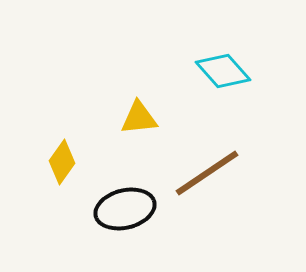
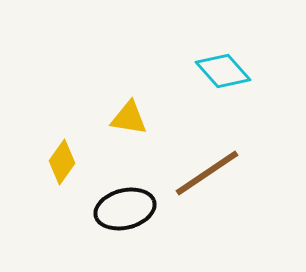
yellow triangle: moved 10 px left; rotated 15 degrees clockwise
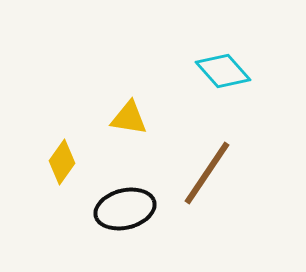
brown line: rotated 22 degrees counterclockwise
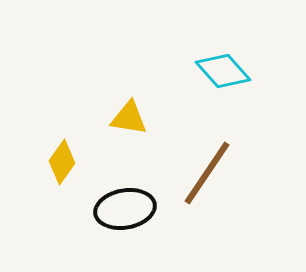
black ellipse: rotated 4 degrees clockwise
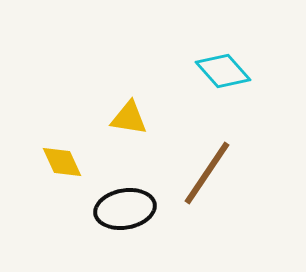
yellow diamond: rotated 60 degrees counterclockwise
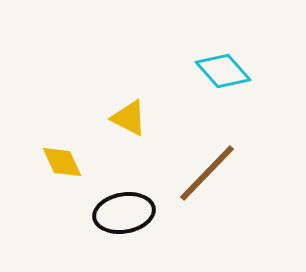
yellow triangle: rotated 18 degrees clockwise
brown line: rotated 10 degrees clockwise
black ellipse: moved 1 px left, 4 px down
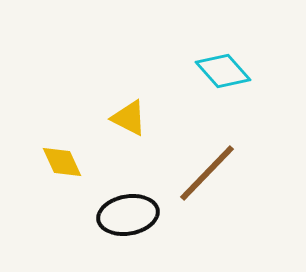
black ellipse: moved 4 px right, 2 px down
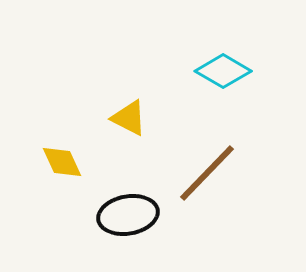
cyan diamond: rotated 18 degrees counterclockwise
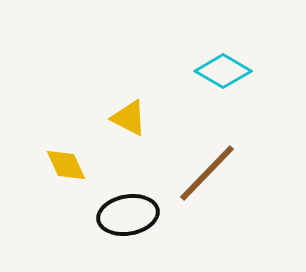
yellow diamond: moved 4 px right, 3 px down
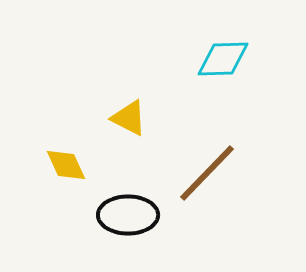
cyan diamond: moved 12 px up; rotated 32 degrees counterclockwise
black ellipse: rotated 10 degrees clockwise
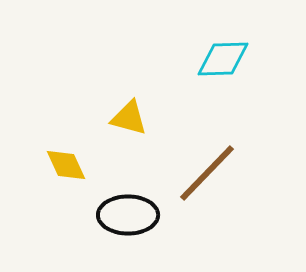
yellow triangle: rotated 12 degrees counterclockwise
